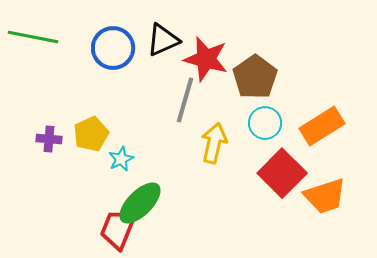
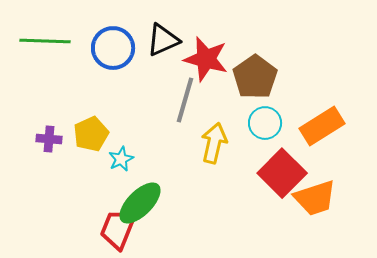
green line: moved 12 px right, 4 px down; rotated 9 degrees counterclockwise
orange trapezoid: moved 10 px left, 2 px down
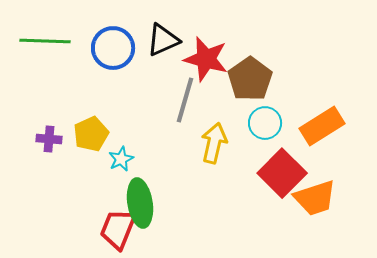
brown pentagon: moved 5 px left, 2 px down
green ellipse: rotated 54 degrees counterclockwise
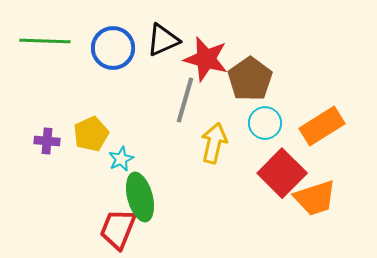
purple cross: moved 2 px left, 2 px down
green ellipse: moved 6 px up; rotated 6 degrees counterclockwise
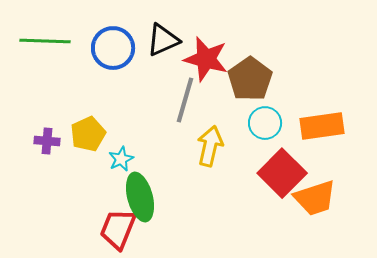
orange rectangle: rotated 24 degrees clockwise
yellow pentagon: moved 3 px left
yellow arrow: moved 4 px left, 3 px down
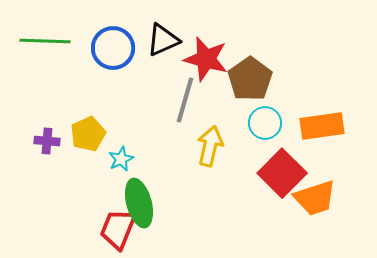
green ellipse: moved 1 px left, 6 px down
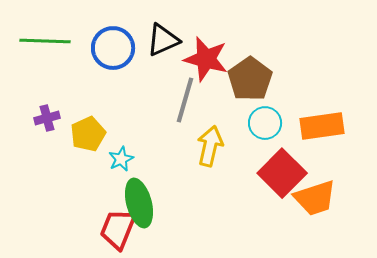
purple cross: moved 23 px up; rotated 20 degrees counterclockwise
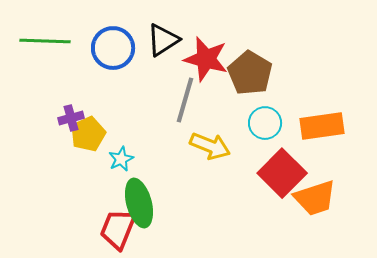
black triangle: rotated 9 degrees counterclockwise
brown pentagon: moved 6 px up; rotated 6 degrees counterclockwise
purple cross: moved 24 px right
yellow arrow: rotated 99 degrees clockwise
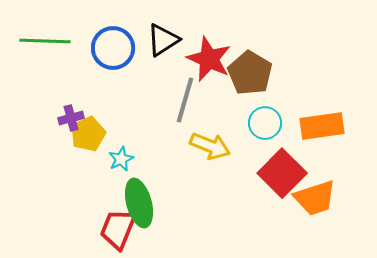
red star: moved 3 px right; rotated 9 degrees clockwise
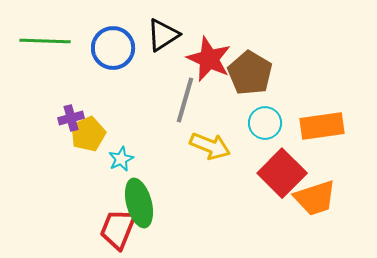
black triangle: moved 5 px up
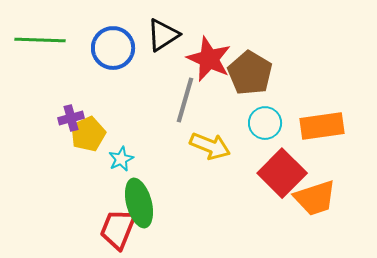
green line: moved 5 px left, 1 px up
